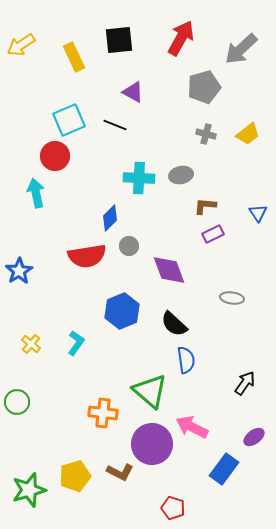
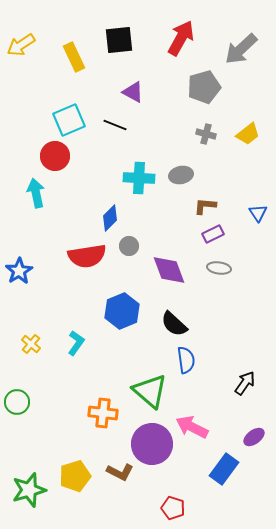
gray ellipse at (232, 298): moved 13 px left, 30 px up
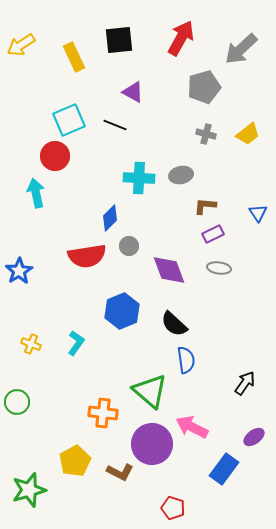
yellow cross at (31, 344): rotated 18 degrees counterclockwise
yellow pentagon at (75, 476): moved 15 px up; rotated 12 degrees counterclockwise
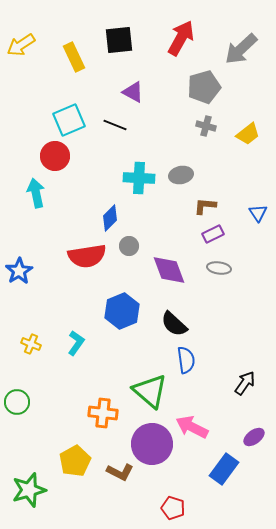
gray cross at (206, 134): moved 8 px up
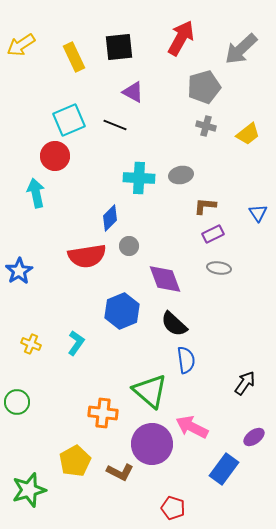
black square at (119, 40): moved 7 px down
purple diamond at (169, 270): moved 4 px left, 9 px down
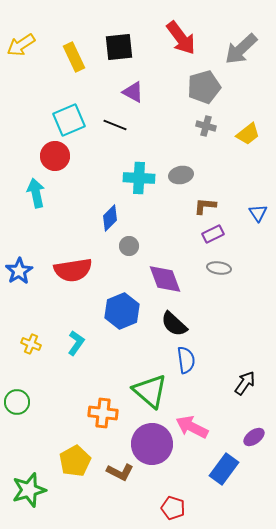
red arrow at (181, 38): rotated 114 degrees clockwise
red semicircle at (87, 256): moved 14 px left, 14 px down
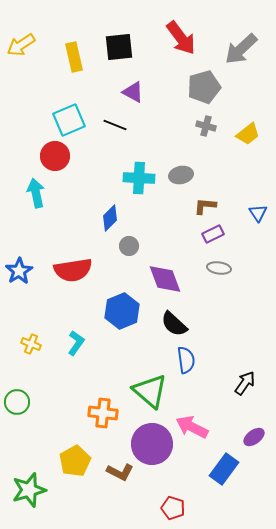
yellow rectangle at (74, 57): rotated 12 degrees clockwise
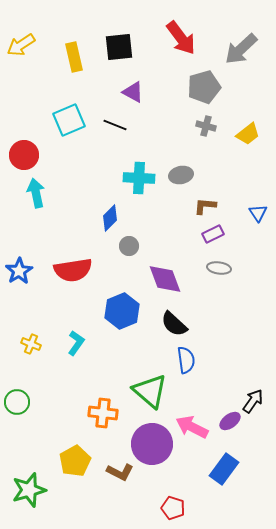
red circle at (55, 156): moved 31 px left, 1 px up
black arrow at (245, 383): moved 8 px right, 18 px down
purple ellipse at (254, 437): moved 24 px left, 16 px up
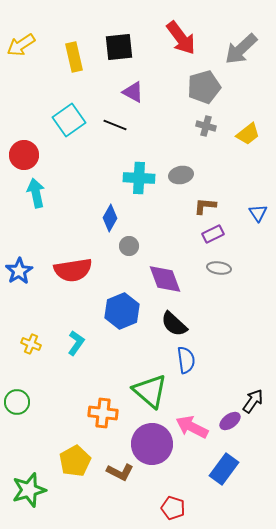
cyan square at (69, 120): rotated 12 degrees counterclockwise
blue diamond at (110, 218): rotated 16 degrees counterclockwise
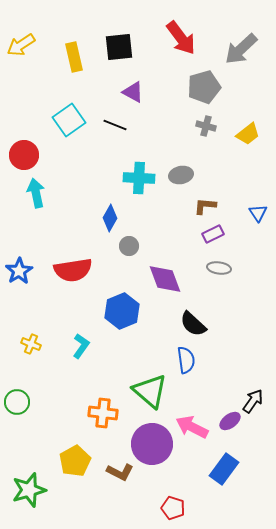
black semicircle at (174, 324): moved 19 px right
cyan L-shape at (76, 343): moved 5 px right, 3 px down
